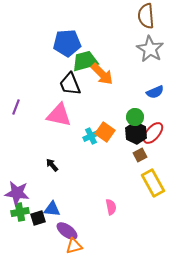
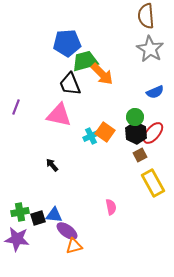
purple star: moved 46 px down
blue triangle: moved 2 px right, 6 px down
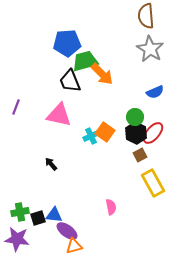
black trapezoid: moved 3 px up
black arrow: moved 1 px left, 1 px up
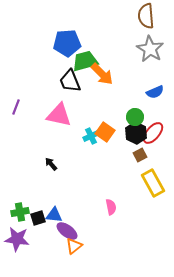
orange triangle: rotated 24 degrees counterclockwise
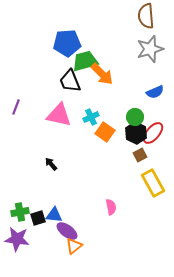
gray star: rotated 24 degrees clockwise
cyan cross: moved 19 px up
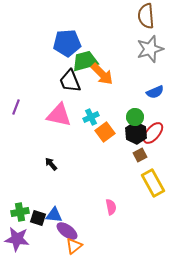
orange square: rotated 18 degrees clockwise
black square: rotated 35 degrees clockwise
